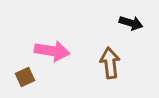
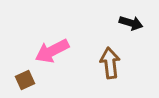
pink arrow: rotated 144 degrees clockwise
brown square: moved 3 px down
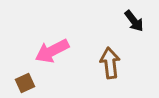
black arrow: moved 3 px right, 2 px up; rotated 35 degrees clockwise
brown square: moved 3 px down
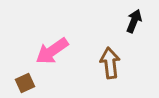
black arrow: rotated 120 degrees counterclockwise
pink arrow: rotated 8 degrees counterclockwise
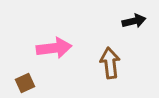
black arrow: rotated 55 degrees clockwise
pink arrow: moved 2 px right, 3 px up; rotated 152 degrees counterclockwise
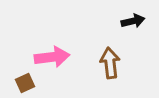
black arrow: moved 1 px left
pink arrow: moved 2 px left, 9 px down
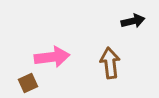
brown square: moved 3 px right
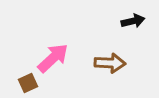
pink arrow: moved 1 px right, 1 px down; rotated 36 degrees counterclockwise
brown arrow: rotated 100 degrees clockwise
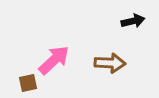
pink arrow: moved 1 px right, 2 px down
brown square: rotated 12 degrees clockwise
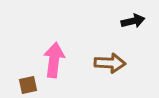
pink arrow: rotated 40 degrees counterclockwise
brown square: moved 2 px down
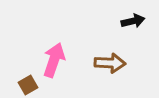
pink arrow: rotated 12 degrees clockwise
brown square: rotated 18 degrees counterclockwise
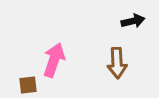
brown arrow: moved 7 px right; rotated 84 degrees clockwise
brown square: rotated 24 degrees clockwise
